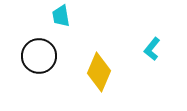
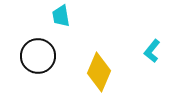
cyan L-shape: moved 2 px down
black circle: moved 1 px left
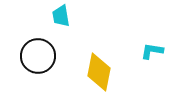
cyan L-shape: rotated 60 degrees clockwise
yellow diamond: rotated 12 degrees counterclockwise
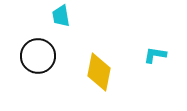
cyan L-shape: moved 3 px right, 4 px down
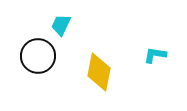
cyan trapezoid: moved 9 px down; rotated 35 degrees clockwise
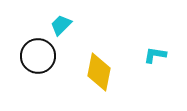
cyan trapezoid: rotated 20 degrees clockwise
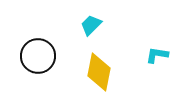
cyan trapezoid: moved 30 px right
cyan L-shape: moved 2 px right
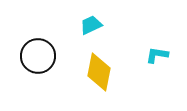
cyan trapezoid: rotated 20 degrees clockwise
